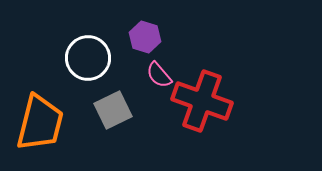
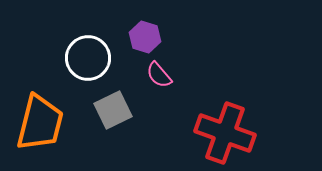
red cross: moved 23 px right, 32 px down
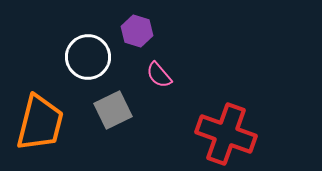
purple hexagon: moved 8 px left, 6 px up
white circle: moved 1 px up
red cross: moved 1 px right, 1 px down
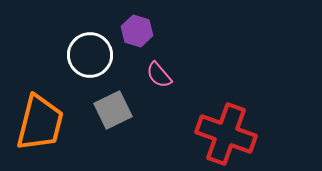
white circle: moved 2 px right, 2 px up
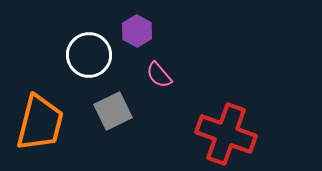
purple hexagon: rotated 12 degrees clockwise
white circle: moved 1 px left
gray square: moved 1 px down
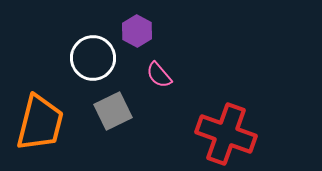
white circle: moved 4 px right, 3 px down
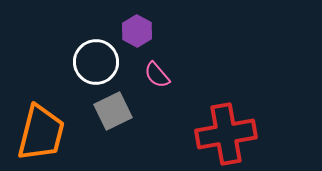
white circle: moved 3 px right, 4 px down
pink semicircle: moved 2 px left
orange trapezoid: moved 1 px right, 10 px down
red cross: rotated 30 degrees counterclockwise
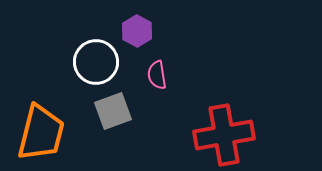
pink semicircle: rotated 32 degrees clockwise
gray square: rotated 6 degrees clockwise
red cross: moved 2 px left, 1 px down
